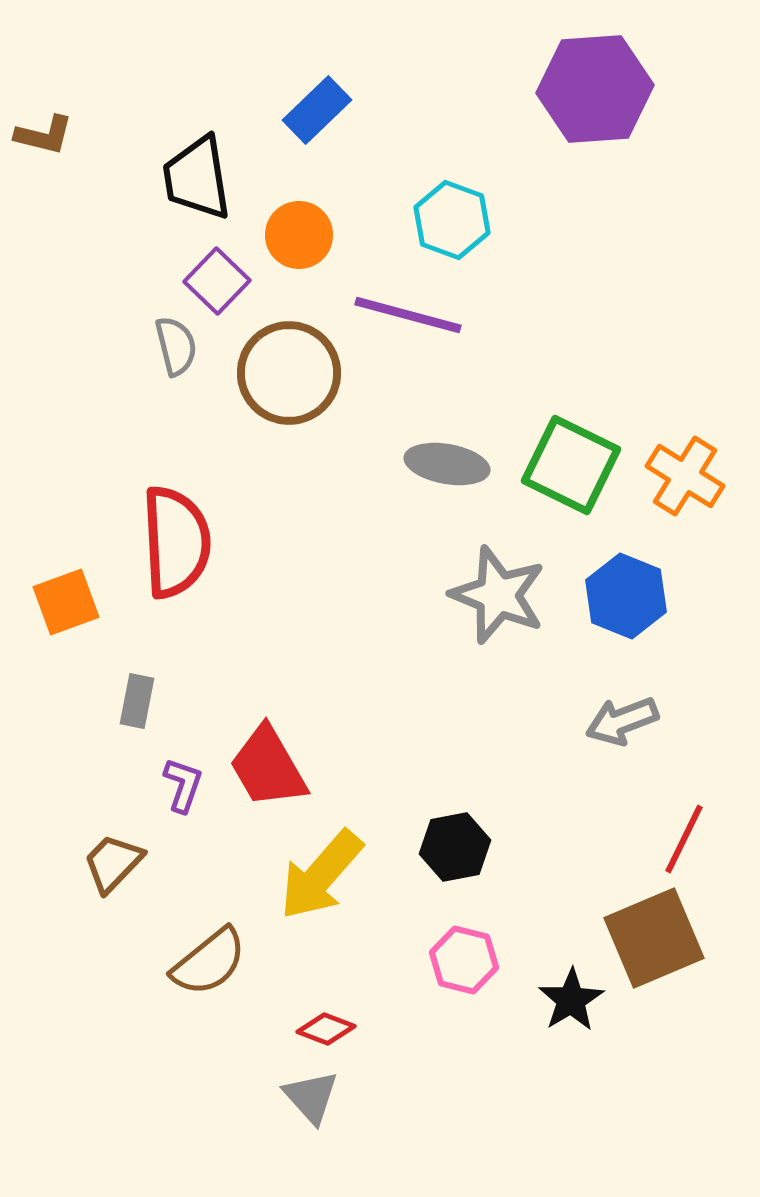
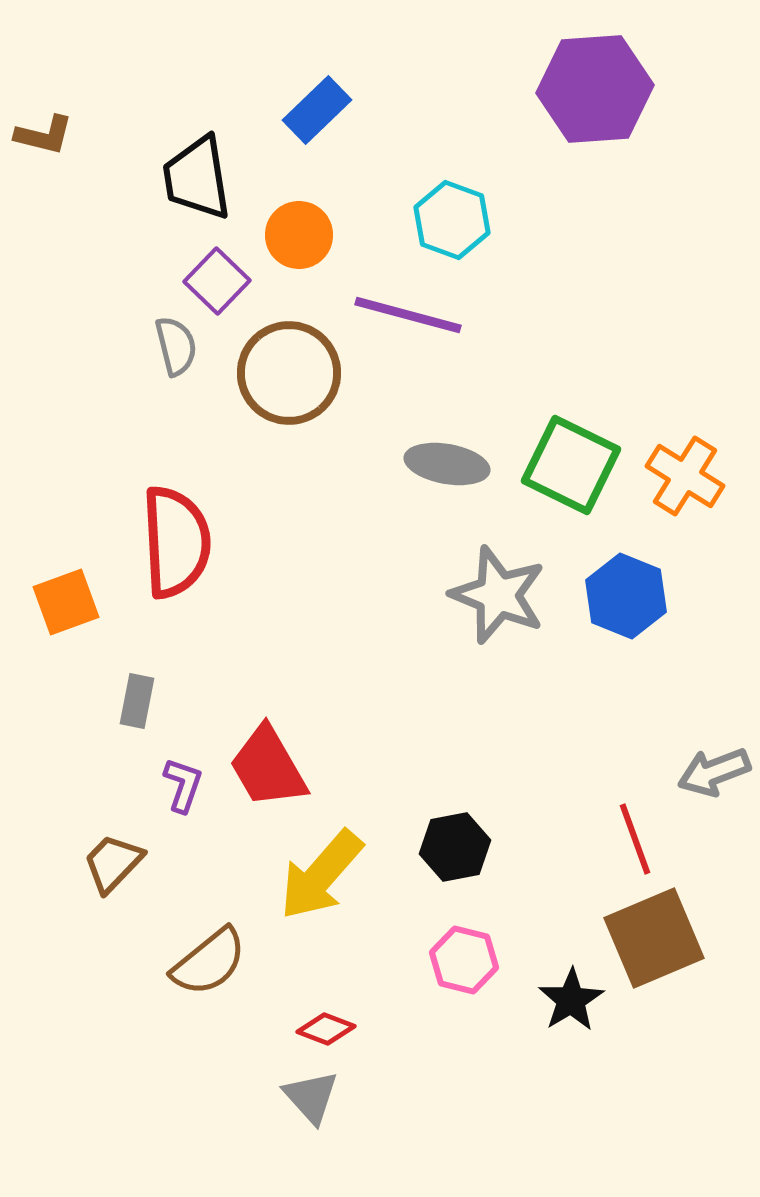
gray arrow: moved 92 px right, 51 px down
red line: moved 49 px left; rotated 46 degrees counterclockwise
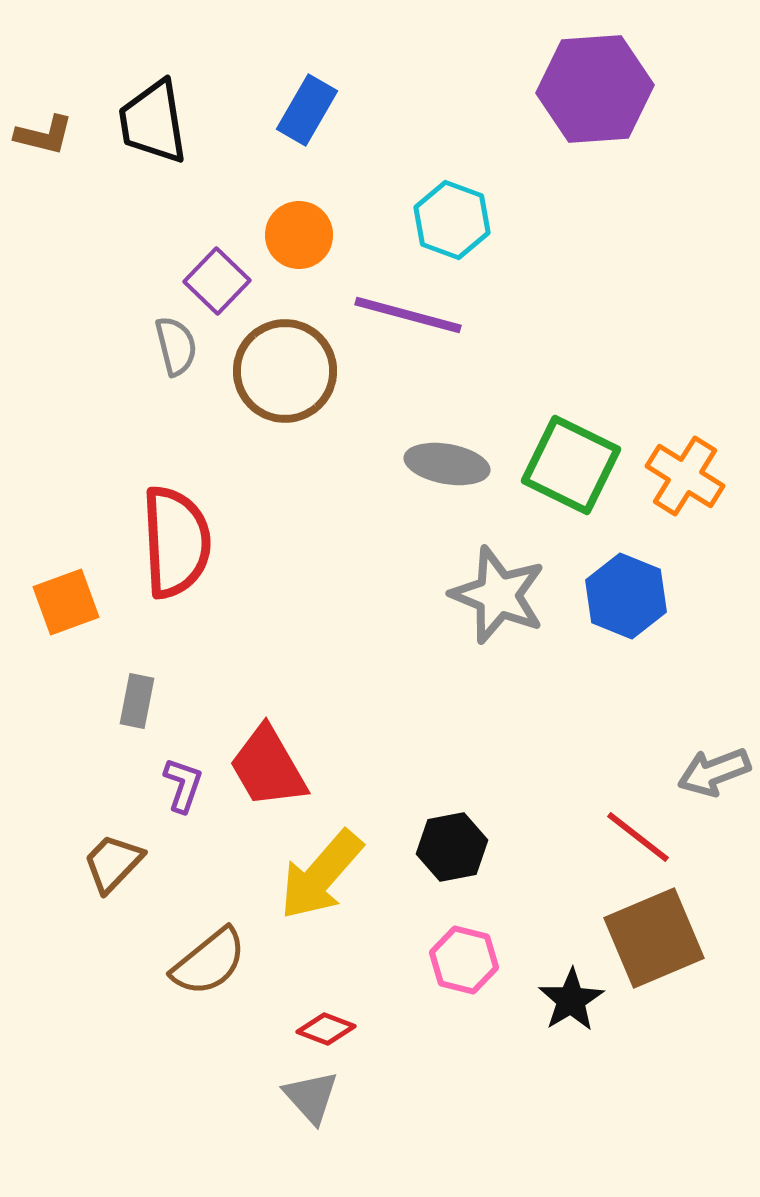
blue rectangle: moved 10 px left; rotated 16 degrees counterclockwise
black trapezoid: moved 44 px left, 56 px up
brown circle: moved 4 px left, 2 px up
red line: moved 3 px right, 2 px up; rotated 32 degrees counterclockwise
black hexagon: moved 3 px left
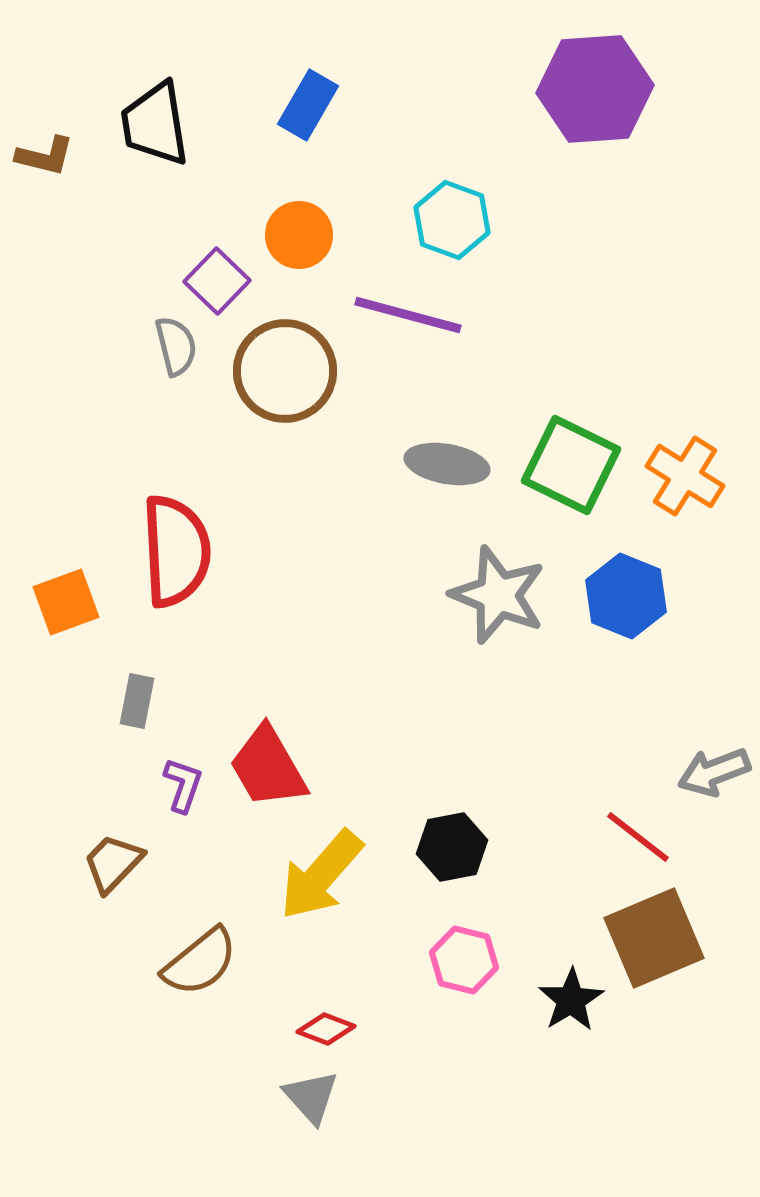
blue rectangle: moved 1 px right, 5 px up
black trapezoid: moved 2 px right, 2 px down
brown L-shape: moved 1 px right, 21 px down
red semicircle: moved 9 px down
brown semicircle: moved 9 px left
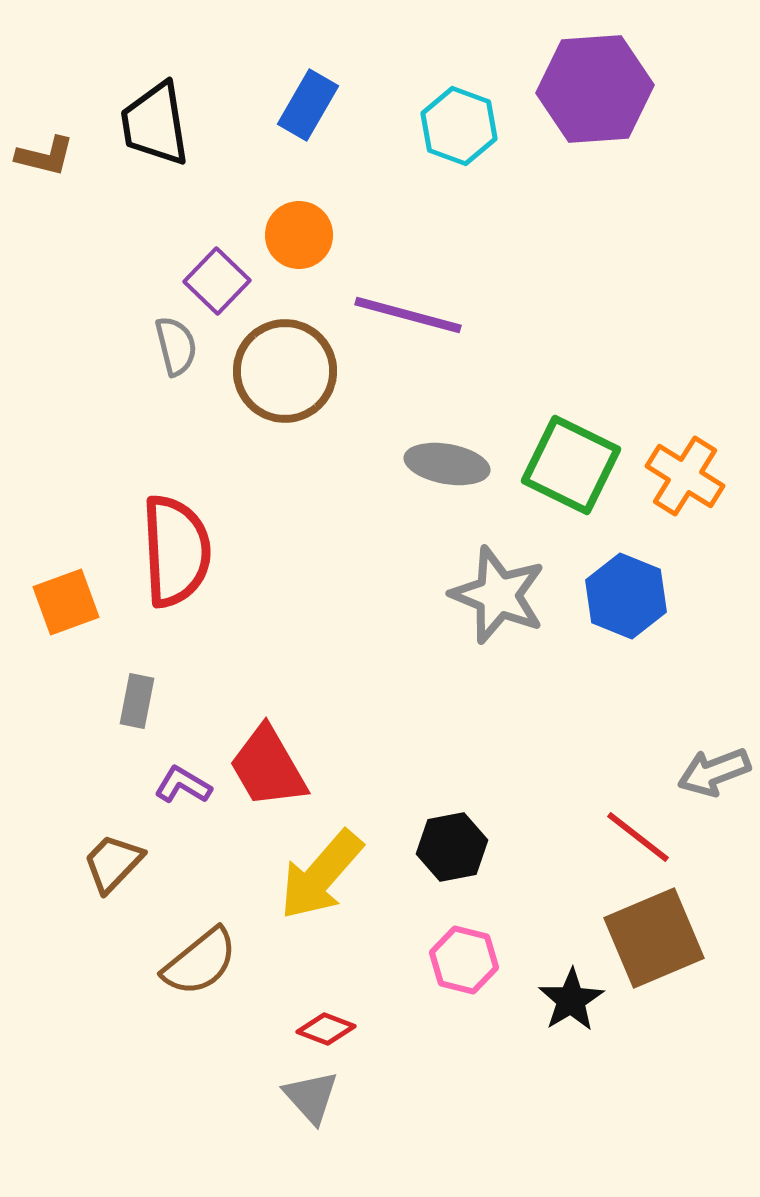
cyan hexagon: moved 7 px right, 94 px up
purple L-shape: rotated 78 degrees counterclockwise
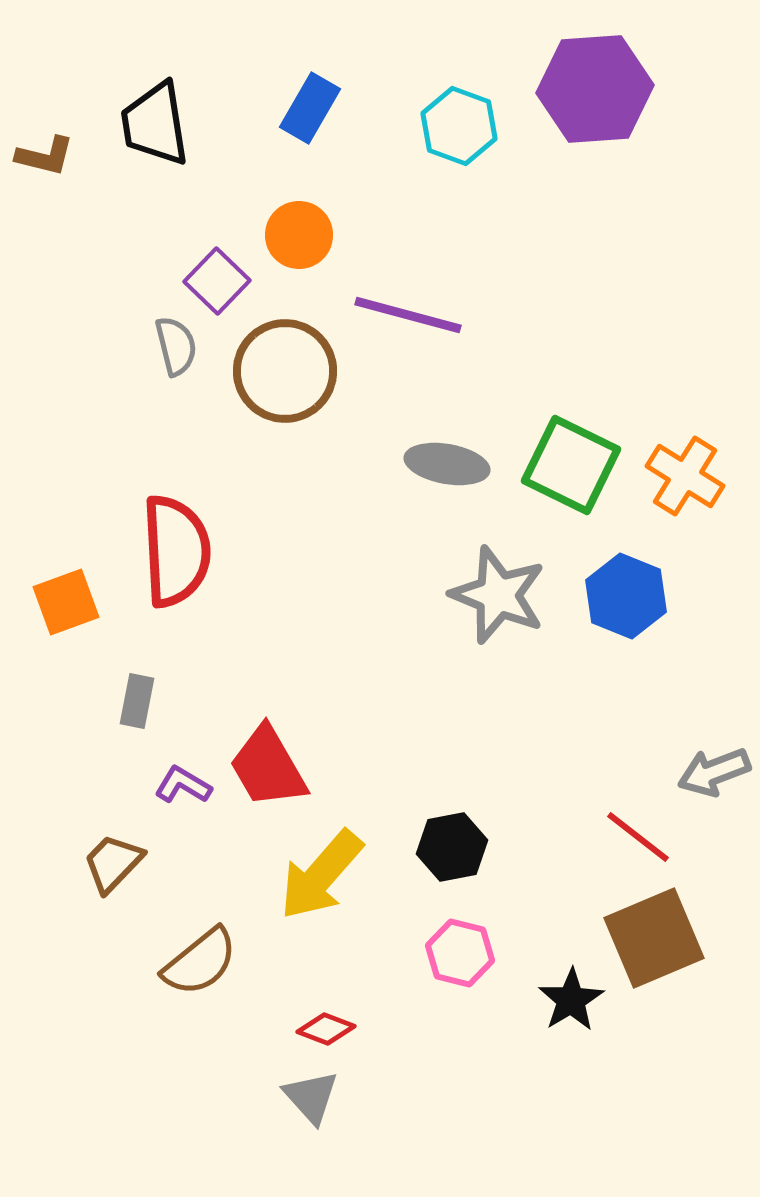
blue rectangle: moved 2 px right, 3 px down
pink hexagon: moved 4 px left, 7 px up
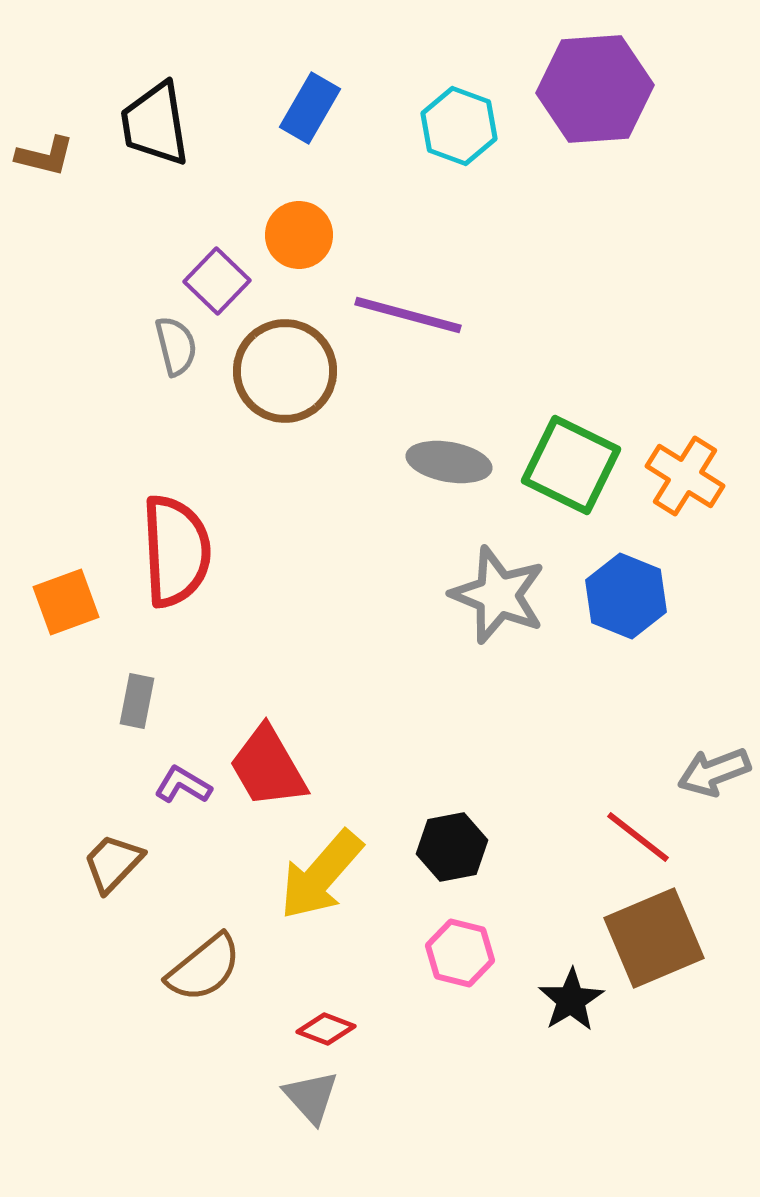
gray ellipse: moved 2 px right, 2 px up
brown semicircle: moved 4 px right, 6 px down
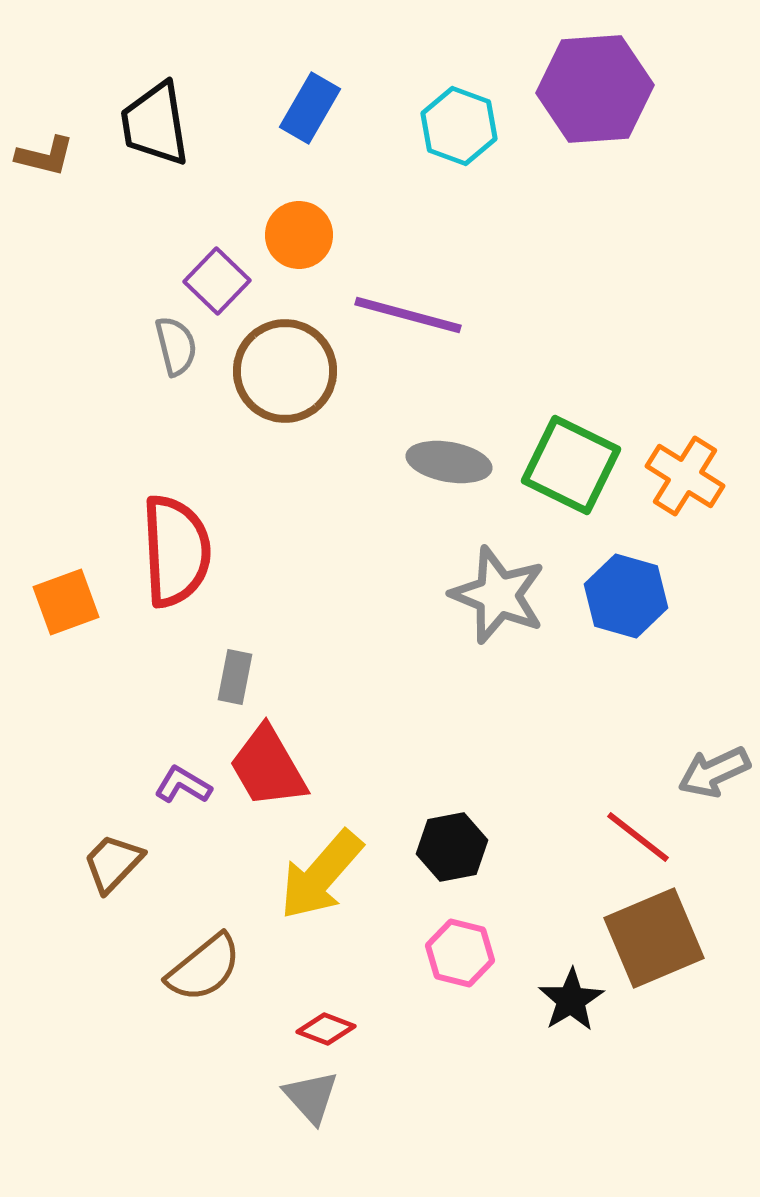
blue hexagon: rotated 6 degrees counterclockwise
gray rectangle: moved 98 px right, 24 px up
gray arrow: rotated 4 degrees counterclockwise
